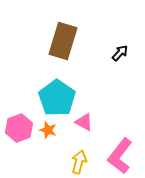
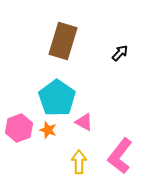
yellow arrow: rotated 15 degrees counterclockwise
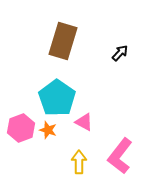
pink hexagon: moved 2 px right
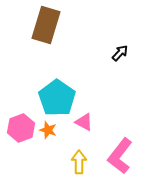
brown rectangle: moved 17 px left, 16 px up
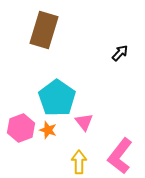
brown rectangle: moved 2 px left, 5 px down
pink triangle: rotated 24 degrees clockwise
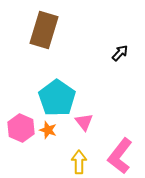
pink hexagon: rotated 16 degrees counterclockwise
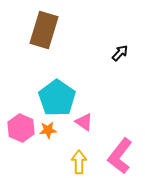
pink triangle: rotated 18 degrees counterclockwise
orange star: rotated 24 degrees counterclockwise
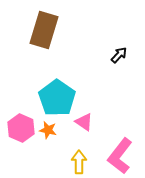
black arrow: moved 1 px left, 2 px down
orange star: rotated 18 degrees clockwise
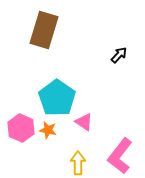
yellow arrow: moved 1 px left, 1 px down
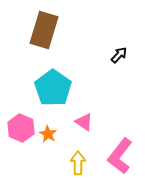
cyan pentagon: moved 4 px left, 10 px up
orange star: moved 4 px down; rotated 18 degrees clockwise
